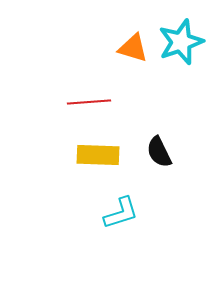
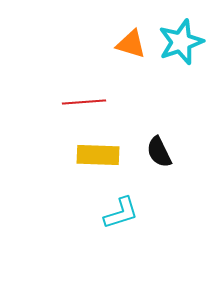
orange triangle: moved 2 px left, 4 px up
red line: moved 5 px left
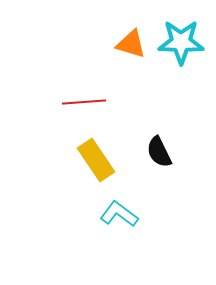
cyan star: rotated 21 degrees clockwise
yellow rectangle: moved 2 px left, 5 px down; rotated 54 degrees clockwise
cyan L-shape: moved 2 px left, 1 px down; rotated 126 degrees counterclockwise
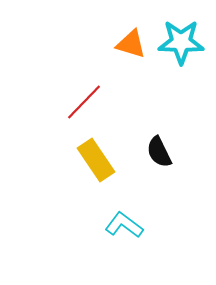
red line: rotated 42 degrees counterclockwise
cyan L-shape: moved 5 px right, 11 px down
